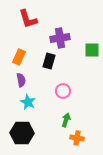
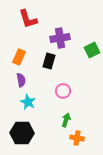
green square: rotated 28 degrees counterclockwise
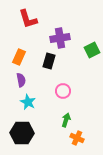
orange cross: rotated 16 degrees clockwise
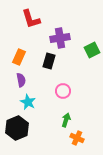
red L-shape: moved 3 px right
black hexagon: moved 5 px left, 5 px up; rotated 25 degrees counterclockwise
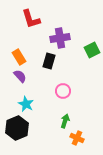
orange rectangle: rotated 56 degrees counterclockwise
purple semicircle: moved 1 px left, 4 px up; rotated 32 degrees counterclockwise
cyan star: moved 2 px left, 2 px down
green arrow: moved 1 px left, 1 px down
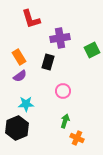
black rectangle: moved 1 px left, 1 px down
purple semicircle: rotated 96 degrees clockwise
cyan star: rotated 28 degrees counterclockwise
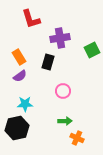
cyan star: moved 1 px left
green arrow: rotated 72 degrees clockwise
black hexagon: rotated 10 degrees clockwise
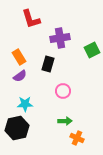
black rectangle: moved 2 px down
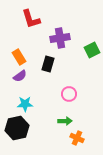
pink circle: moved 6 px right, 3 px down
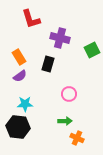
purple cross: rotated 24 degrees clockwise
black hexagon: moved 1 px right, 1 px up; rotated 20 degrees clockwise
